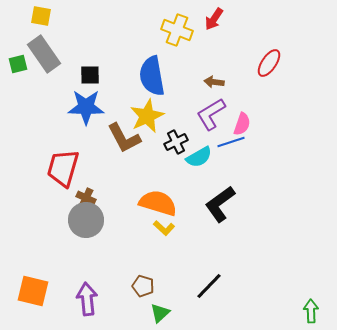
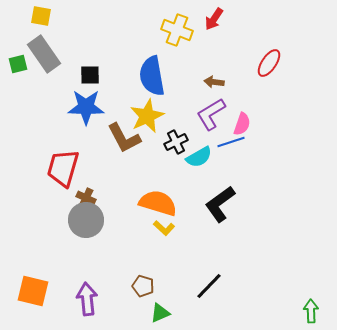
green triangle: rotated 20 degrees clockwise
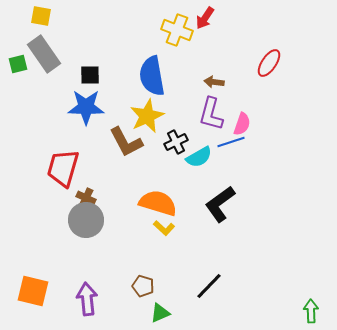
red arrow: moved 9 px left, 1 px up
purple L-shape: rotated 44 degrees counterclockwise
brown L-shape: moved 2 px right, 4 px down
